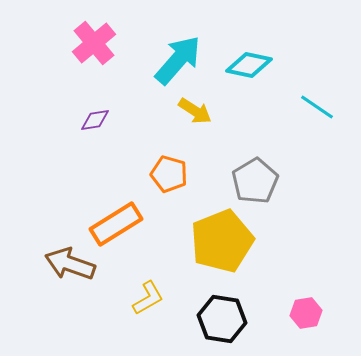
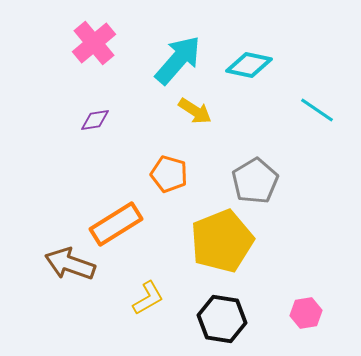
cyan line: moved 3 px down
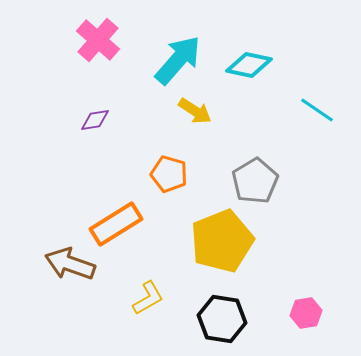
pink cross: moved 4 px right, 3 px up; rotated 9 degrees counterclockwise
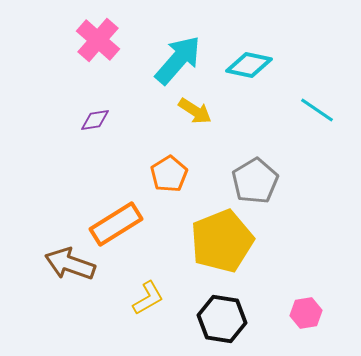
orange pentagon: rotated 24 degrees clockwise
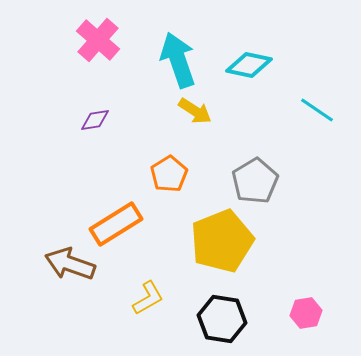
cyan arrow: rotated 60 degrees counterclockwise
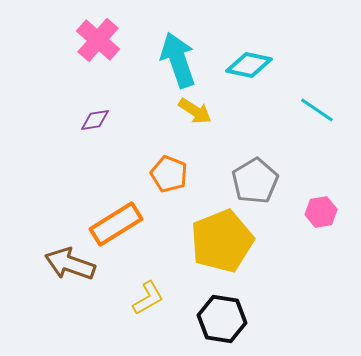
orange pentagon: rotated 18 degrees counterclockwise
pink hexagon: moved 15 px right, 101 px up
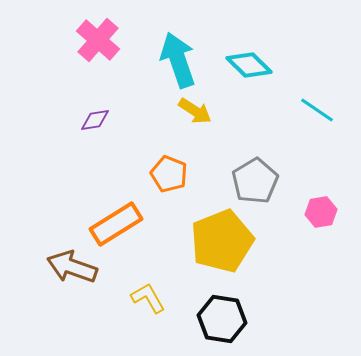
cyan diamond: rotated 33 degrees clockwise
brown arrow: moved 2 px right, 3 px down
yellow L-shape: rotated 90 degrees counterclockwise
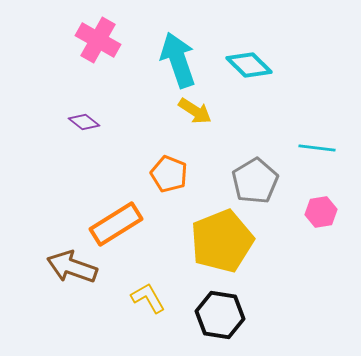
pink cross: rotated 12 degrees counterclockwise
cyan line: moved 38 px down; rotated 27 degrees counterclockwise
purple diamond: moved 11 px left, 2 px down; rotated 48 degrees clockwise
black hexagon: moved 2 px left, 4 px up
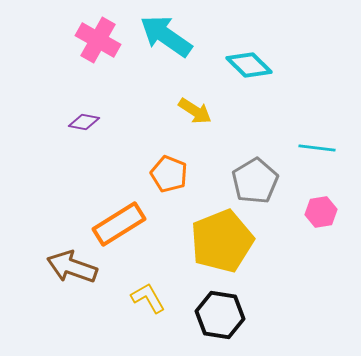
cyan arrow: moved 12 px left, 24 px up; rotated 36 degrees counterclockwise
purple diamond: rotated 28 degrees counterclockwise
orange rectangle: moved 3 px right
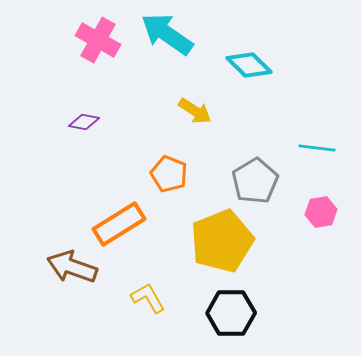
cyan arrow: moved 1 px right, 2 px up
black hexagon: moved 11 px right, 2 px up; rotated 9 degrees counterclockwise
